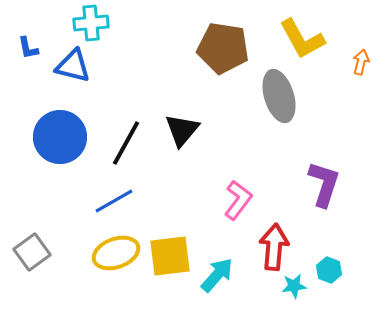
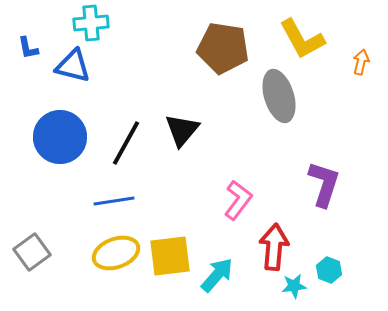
blue line: rotated 21 degrees clockwise
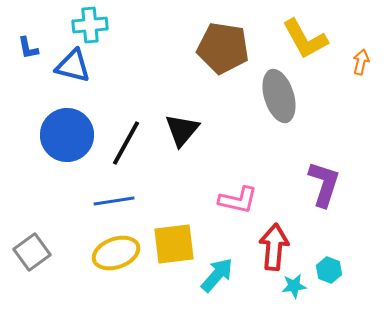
cyan cross: moved 1 px left, 2 px down
yellow L-shape: moved 3 px right
blue circle: moved 7 px right, 2 px up
pink L-shape: rotated 66 degrees clockwise
yellow square: moved 4 px right, 12 px up
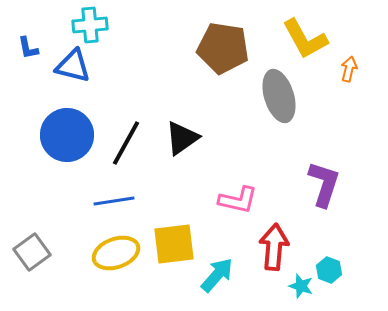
orange arrow: moved 12 px left, 7 px down
black triangle: moved 8 px down; rotated 15 degrees clockwise
cyan star: moved 7 px right; rotated 25 degrees clockwise
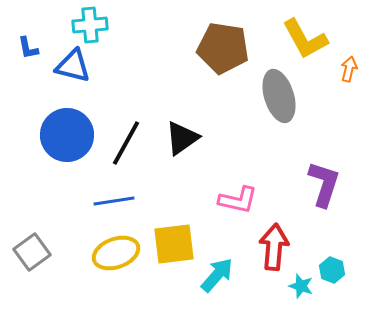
cyan hexagon: moved 3 px right
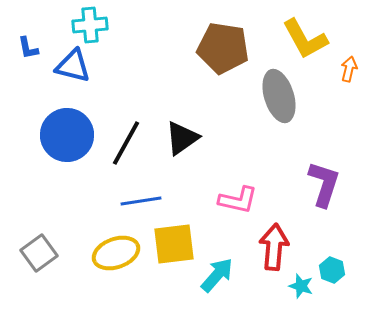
blue line: moved 27 px right
gray square: moved 7 px right, 1 px down
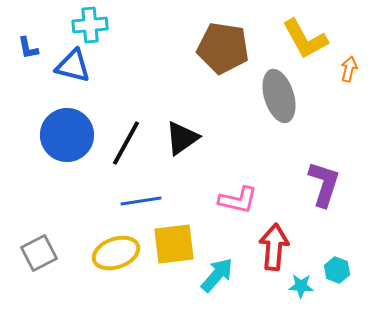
gray square: rotated 9 degrees clockwise
cyan hexagon: moved 5 px right
cyan star: rotated 15 degrees counterclockwise
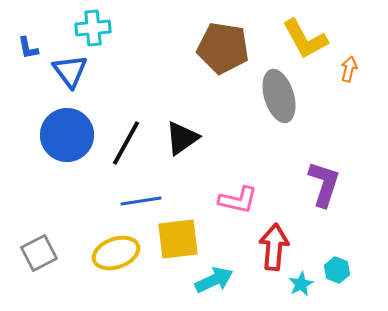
cyan cross: moved 3 px right, 3 px down
blue triangle: moved 3 px left, 5 px down; rotated 39 degrees clockwise
yellow square: moved 4 px right, 5 px up
cyan arrow: moved 3 px left, 5 px down; rotated 24 degrees clockwise
cyan star: moved 2 px up; rotated 30 degrees counterclockwise
